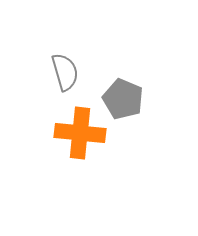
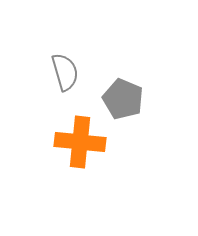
orange cross: moved 9 px down
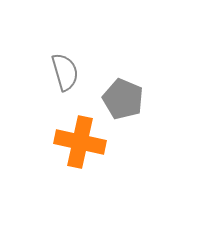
orange cross: rotated 6 degrees clockwise
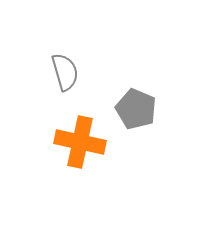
gray pentagon: moved 13 px right, 10 px down
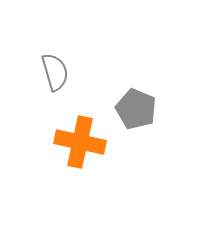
gray semicircle: moved 10 px left
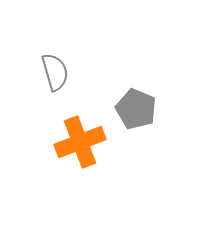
orange cross: rotated 33 degrees counterclockwise
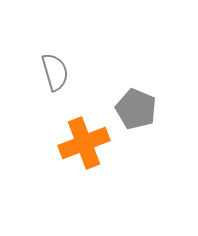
orange cross: moved 4 px right, 1 px down
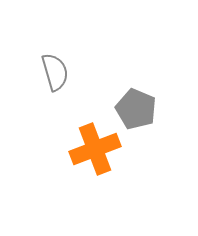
orange cross: moved 11 px right, 6 px down
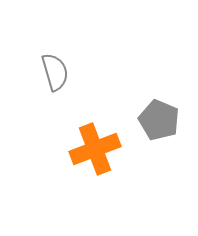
gray pentagon: moved 23 px right, 11 px down
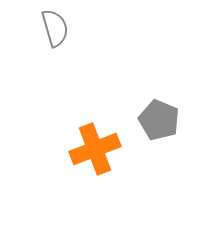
gray semicircle: moved 44 px up
